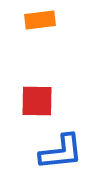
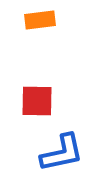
blue L-shape: moved 1 px right, 1 px down; rotated 6 degrees counterclockwise
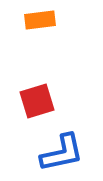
red square: rotated 18 degrees counterclockwise
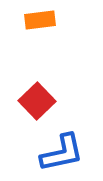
red square: rotated 27 degrees counterclockwise
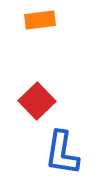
blue L-shape: rotated 111 degrees clockwise
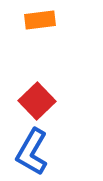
blue L-shape: moved 30 px left, 1 px up; rotated 21 degrees clockwise
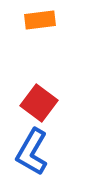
red square: moved 2 px right, 2 px down; rotated 9 degrees counterclockwise
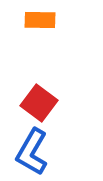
orange rectangle: rotated 8 degrees clockwise
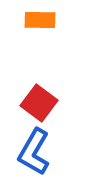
blue L-shape: moved 2 px right
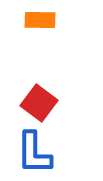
blue L-shape: moved 1 px down; rotated 30 degrees counterclockwise
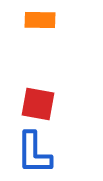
red square: moved 1 px left, 1 px down; rotated 27 degrees counterclockwise
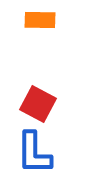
red square: rotated 18 degrees clockwise
